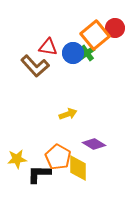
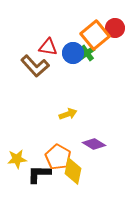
yellow diamond: moved 5 px left, 3 px down; rotated 12 degrees clockwise
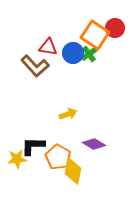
orange square: rotated 16 degrees counterclockwise
green cross: moved 2 px right, 1 px down
black L-shape: moved 6 px left, 28 px up
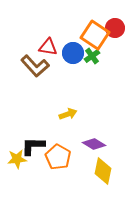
green cross: moved 3 px right, 2 px down
yellow diamond: moved 30 px right
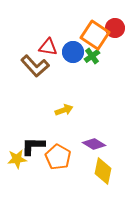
blue circle: moved 1 px up
yellow arrow: moved 4 px left, 4 px up
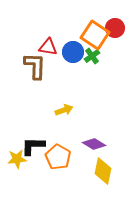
brown L-shape: rotated 136 degrees counterclockwise
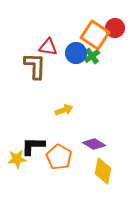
blue circle: moved 3 px right, 1 px down
orange pentagon: moved 1 px right
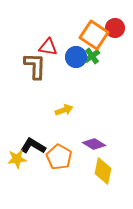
orange square: moved 1 px left
blue circle: moved 4 px down
black L-shape: rotated 30 degrees clockwise
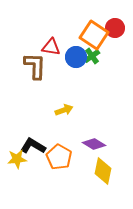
red triangle: moved 3 px right
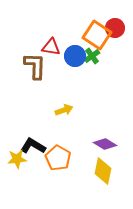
orange square: moved 3 px right
blue circle: moved 1 px left, 1 px up
purple diamond: moved 11 px right
orange pentagon: moved 1 px left, 1 px down
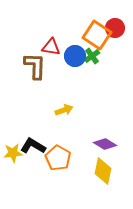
yellow star: moved 4 px left, 6 px up
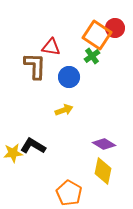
blue circle: moved 6 px left, 21 px down
purple diamond: moved 1 px left
orange pentagon: moved 11 px right, 35 px down
